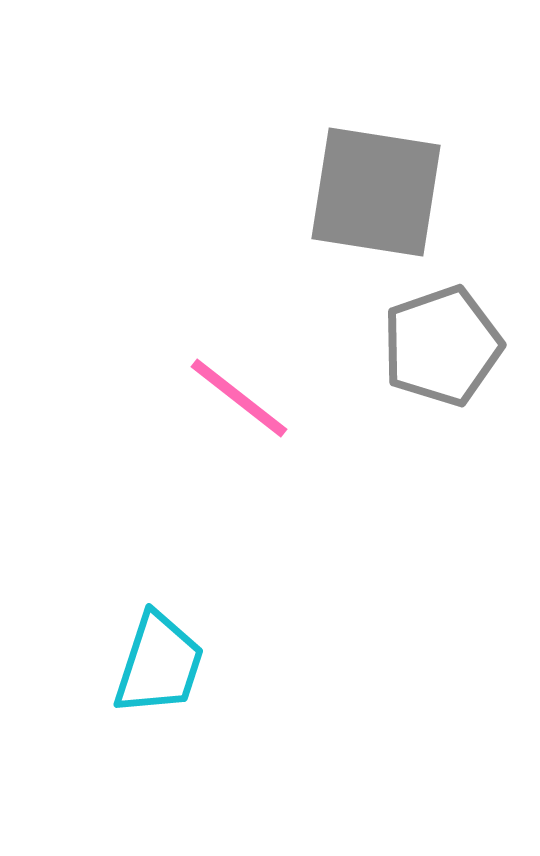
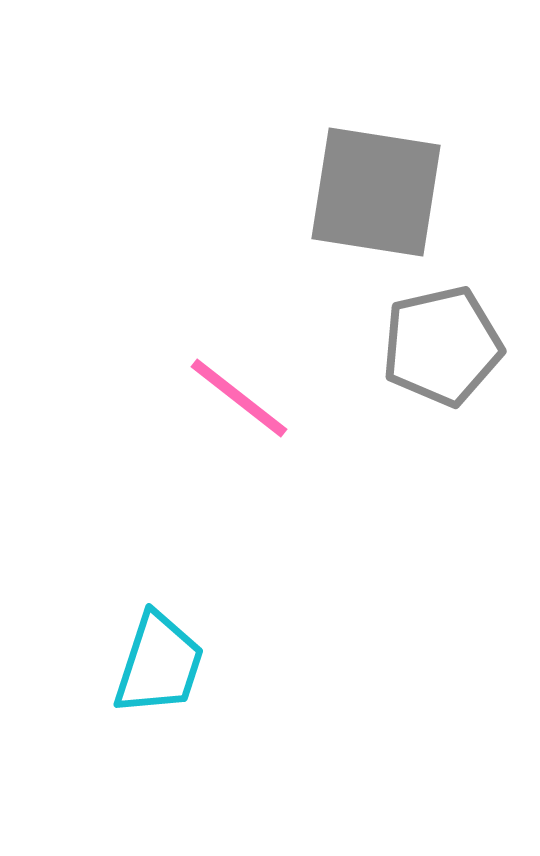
gray pentagon: rotated 6 degrees clockwise
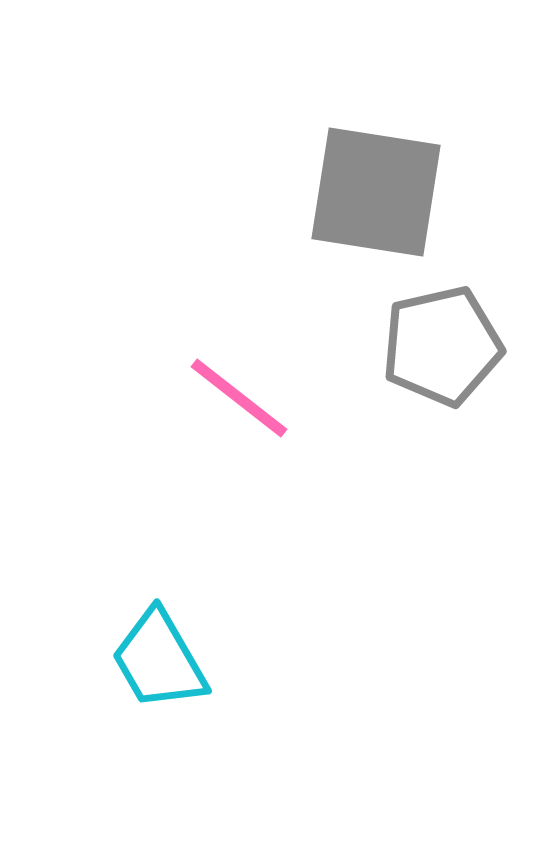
cyan trapezoid: moved 4 px up; rotated 132 degrees clockwise
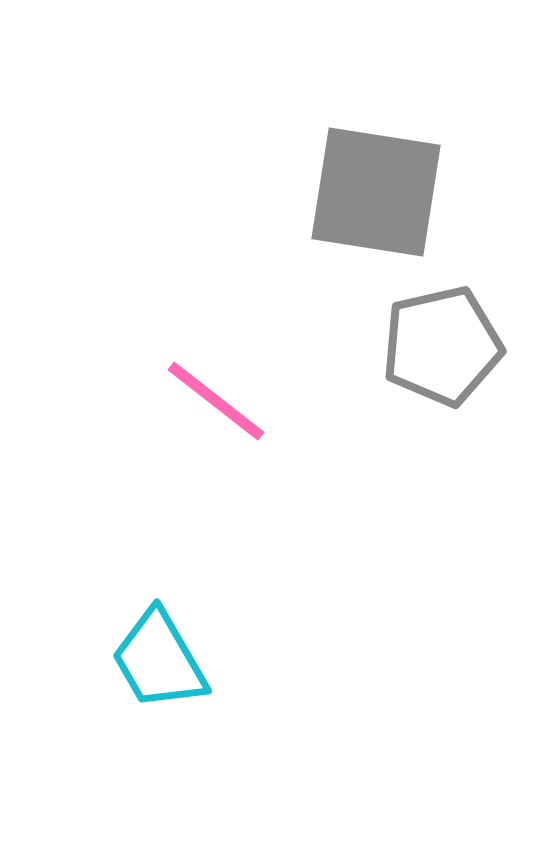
pink line: moved 23 px left, 3 px down
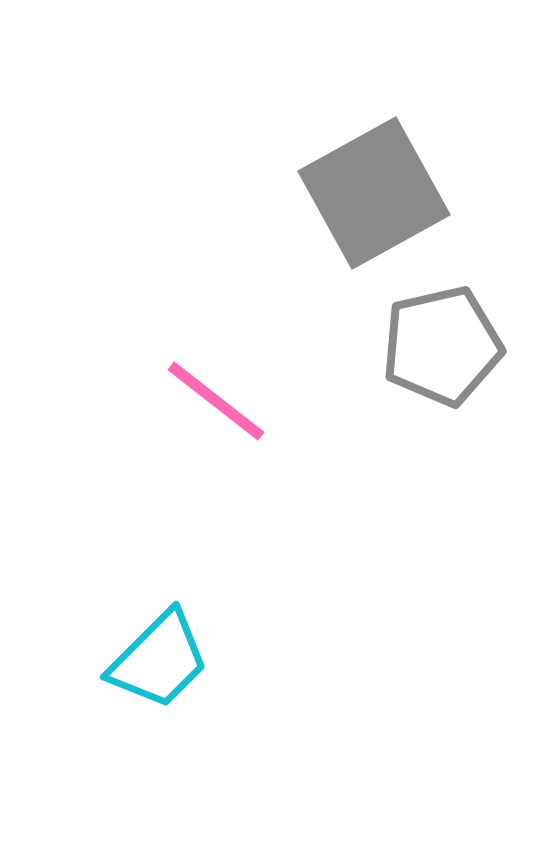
gray square: moved 2 px left, 1 px down; rotated 38 degrees counterclockwise
cyan trapezoid: rotated 105 degrees counterclockwise
